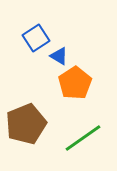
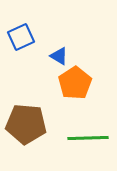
blue square: moved 15 px left, 1 px up; rotated 8 degrees clockwise
brown pentagon: rotated 27 degrees clockwise
green line: moved 5 px right; rotated 33 degrees clockwise
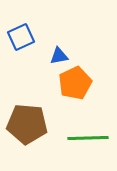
blue triangle: rotated 42 degrees counterclockwise
orange pentagon: rotated 8 degrees clockwise
brown pentagon: moved 1 px right
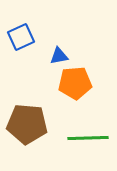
orange pentagon: rotated 20 degrees clockwise
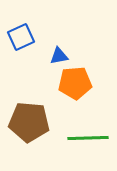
brown pentagon: moved 2 px right, 2 px up
